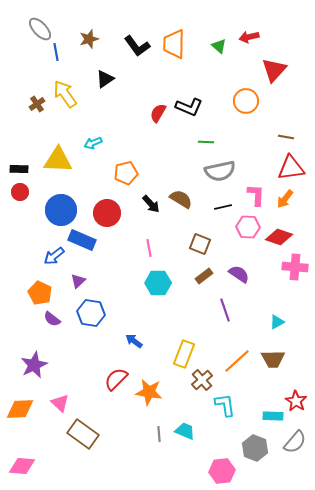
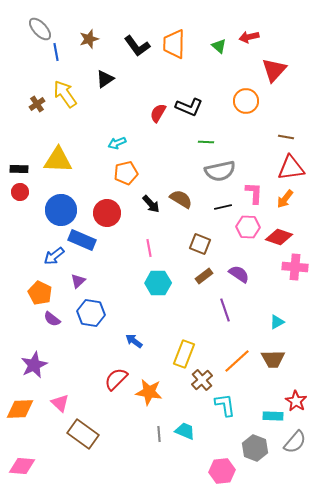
cyan arrow at (93, 143): moved 24 px right
pink L-shape at (256, 195): moved 2 px left, 2 px up
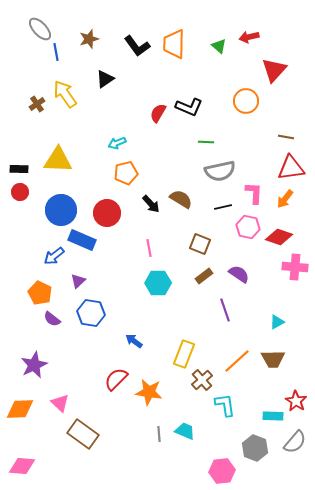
pink hexagon at (248, 227): rotated 10 degrees clockwise
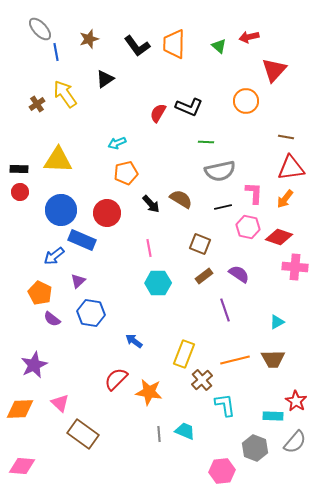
orange line at (237, 361): moved 2 px left, 1 px up; rotated 28 degrees clockwise
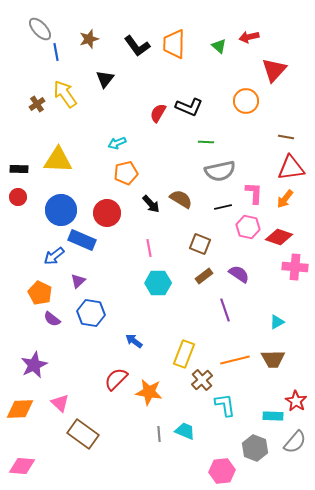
black triangle at (105, 79): rotated 18 degrees counterclockwise
red circle at (20, 192): moved 2 px left, 5 px down
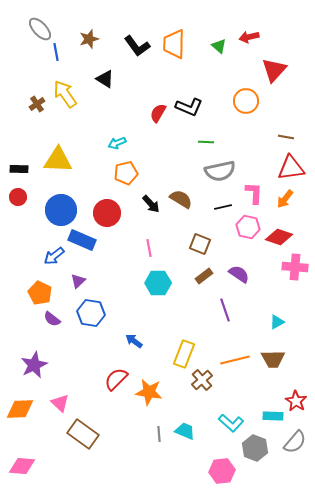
black triangle at (105, 79): rotated 36 degrees counterclockwise
cyan L-shape at (225, 405): moved 6 px right, 18 px down; rotated 140 degrees clockwise
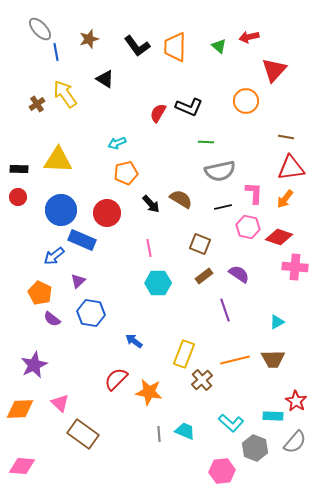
orange trapezoid at (174, 44): moved 1 px right, 3 px down
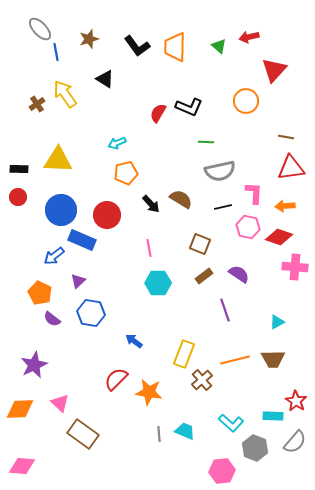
orange arrow at (285, 199): moved 7 px down; rotated 48 degrees clockwise
red circle at (107, 213): moved 2 px down
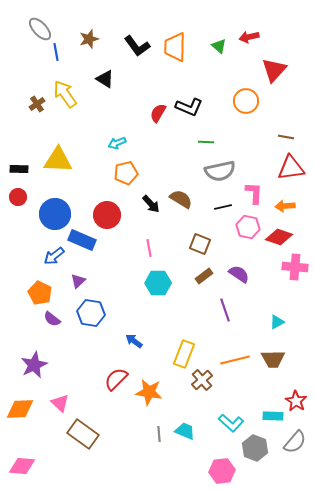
blue circle at (61, 210): moved 6 px left, 4 px down
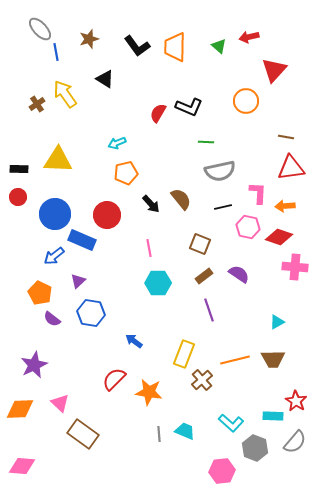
pink L-shape at (254, 193): moved 4 px right
brown semicircle at (181, 199): rotated 20 degrees clockwise
purple line at (225, 310): moved 16 px left
red semicircle at (116, 379): moved 2 px left
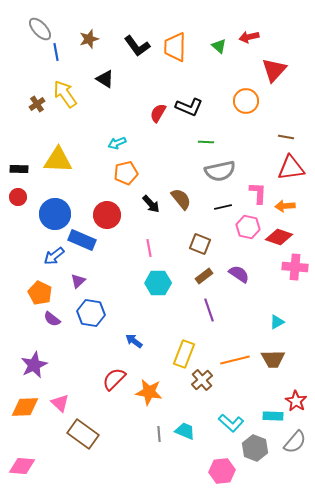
orange diamond at (20, 409): moved 5 px right, 2 px up
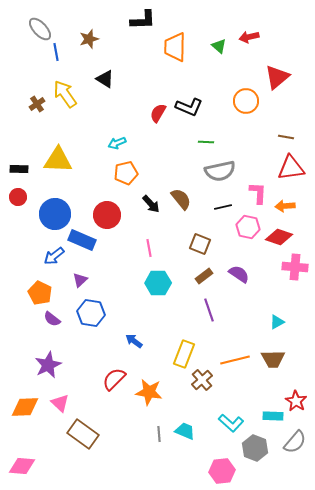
black L-shape at (137, 46): moved 6 px right, 26 px up; rotated 56 degrees counterclockwise
red triangle at (274, 70): moved 3 px right, 7 px down; rotated 8 degrees clockwise
purple triangle at (78, 281): moved 2 px right, 1 px up
purple star at (34, 365): moved 14 px right
